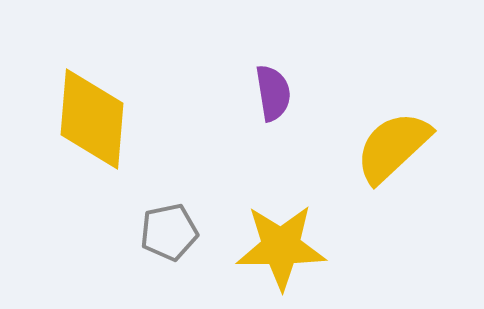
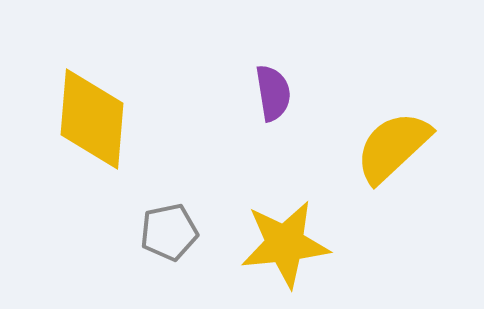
yellow star: moved 4 px right, 3 px up; rotated 6 degrees counterclockwise
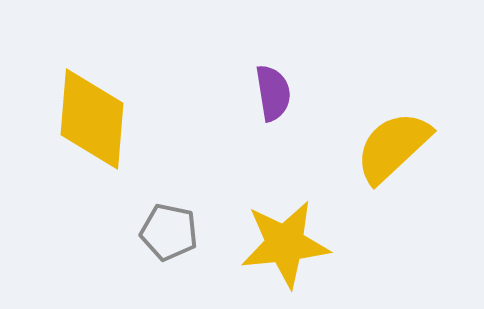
gray pentagon: rotated 24 degrees clockwise
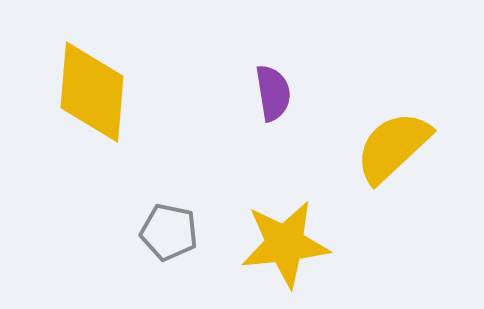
yellow diamond: moved 27 px up
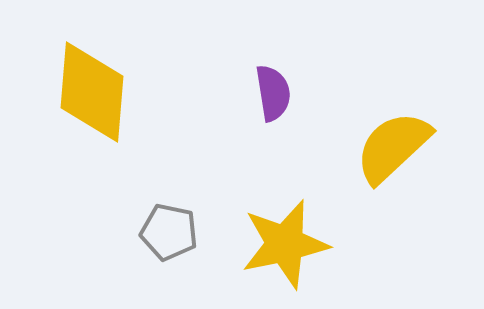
yellow star: rotated 6 degrees counterclockwise
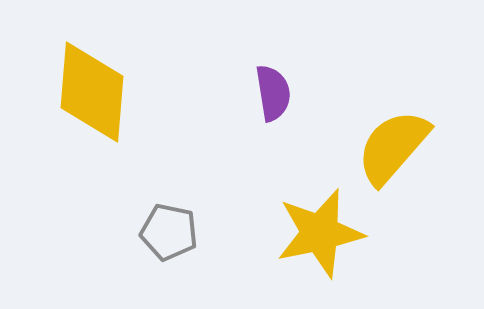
yellow semicircle: rotated 6 degrees counterclockwise
yellow star: moved 35 px right, 11 px up
